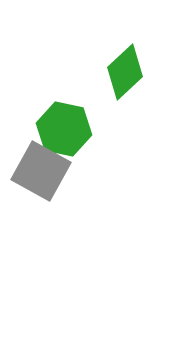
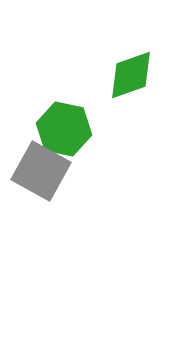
green diamond: moved 6 px right, 3 px down; rotated 24 degrees clockwise
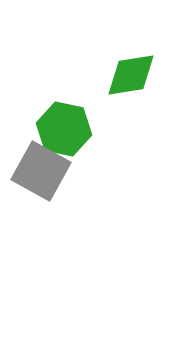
green diamond: rotated 10 degrees clockwise
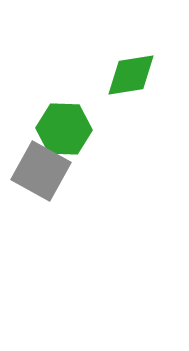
green hexagon: rotated 10 degrees counterclockwise
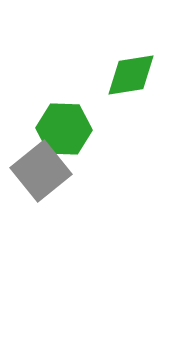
gray square: rotated 22 degrees clockwise
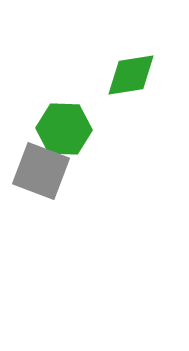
gray square: rotated 30 degrees counterclockwise
